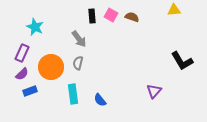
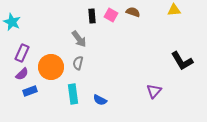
brown semicircle: moved 1 px right, 5 px up
cyan star: moved 23 px left, 5 px up
blue semicircle: rotated 24 degrees counterclockwise
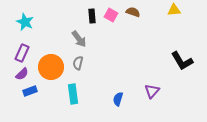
cyan star: moved 13 px right
purple triangle: moved 2 px left
blue semicircle: moved 18 px right, 1 px up; rotated 80 degrees clockwise
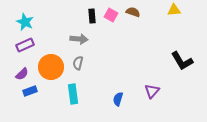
gray arrow: rotated 48 degrees counterclockwise
purple rectangle: moved 3 px right, 8 px up; rotated 42 degrees clockwise
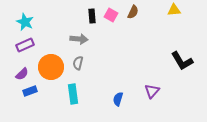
brown semicircle: rotated 96 degrees clockwise
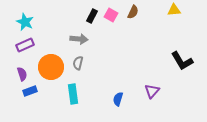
black rectangle: rotated 32 degrees clockwise
purple semicircle: rotated 64 degrees counterclockwise
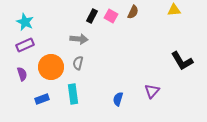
pink square: moved 1 px down
blue rectangle: moved 12 px right, 8 px down
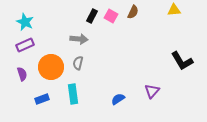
blue semicircle: rotated 40 degrees clockwise
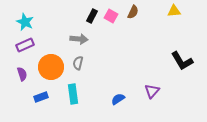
yellow triangle: moved 1 px down
blue rectangle: moved 1 px left, 2 px up
